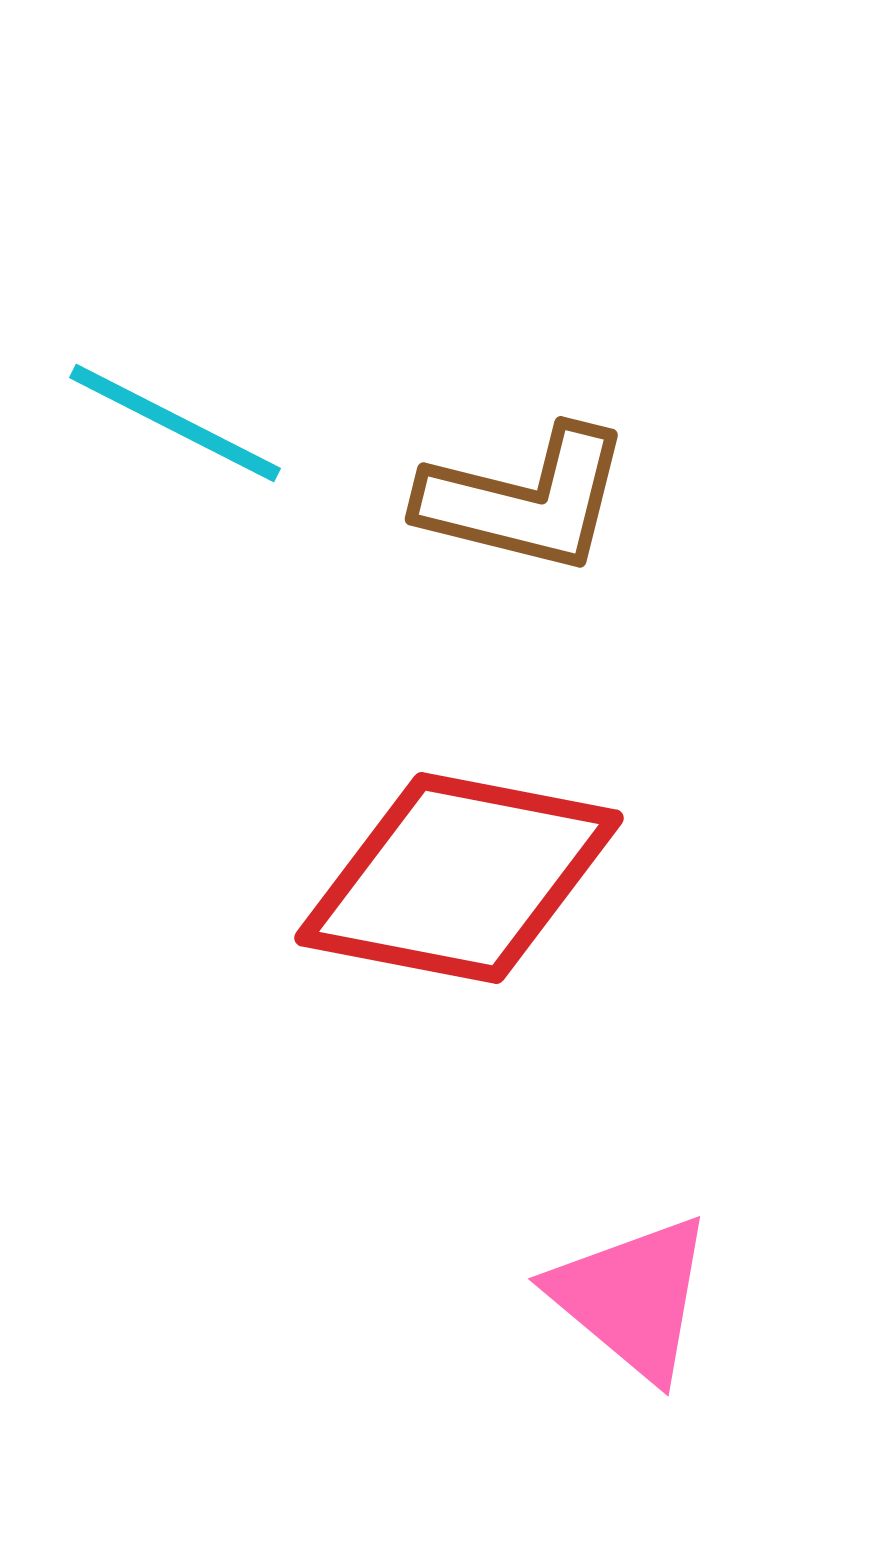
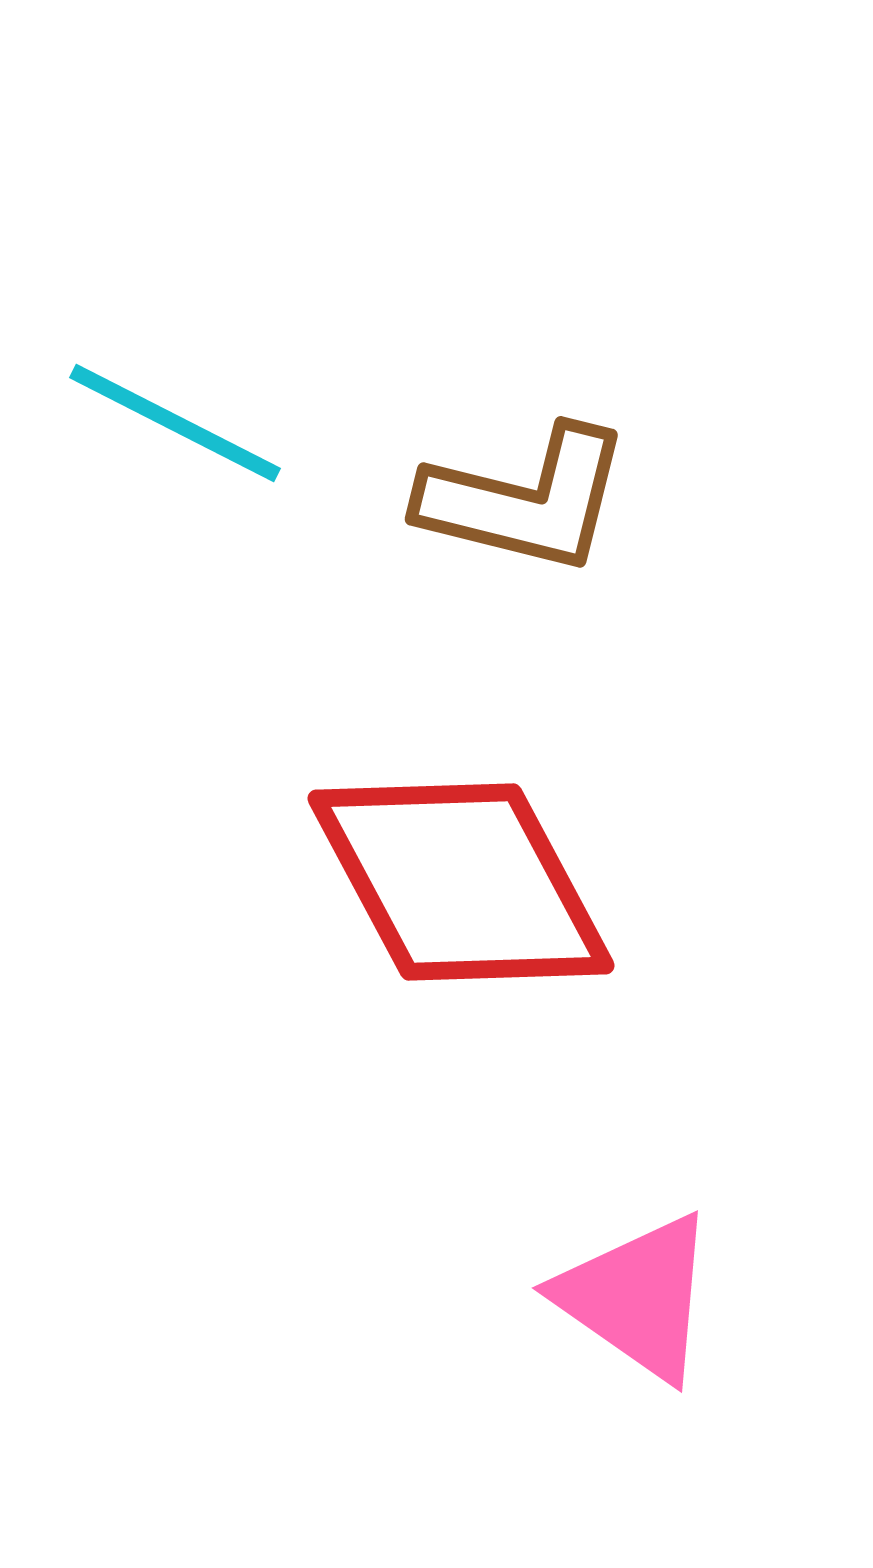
red diamond: moved 2 px right, 4 px down; rotated 51 degrees clockwise
pink triangle: moved 5 px right; rotated 5 degrees counterclockwise
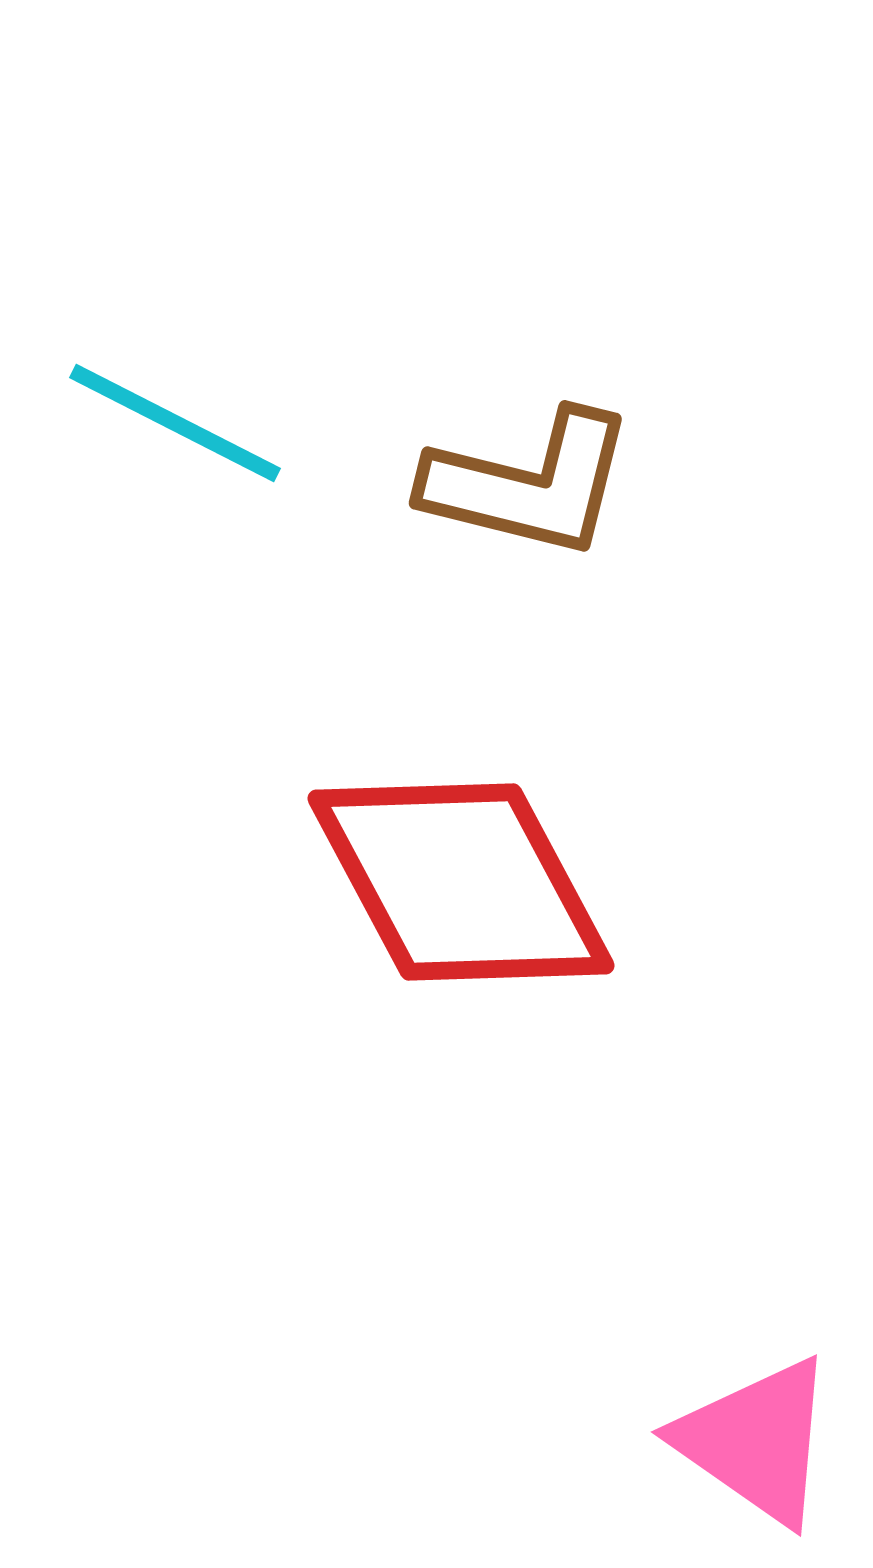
brown L-shape: moved 4 px right, 16 px up
pink triangle: moved 119 px right, 144 px down
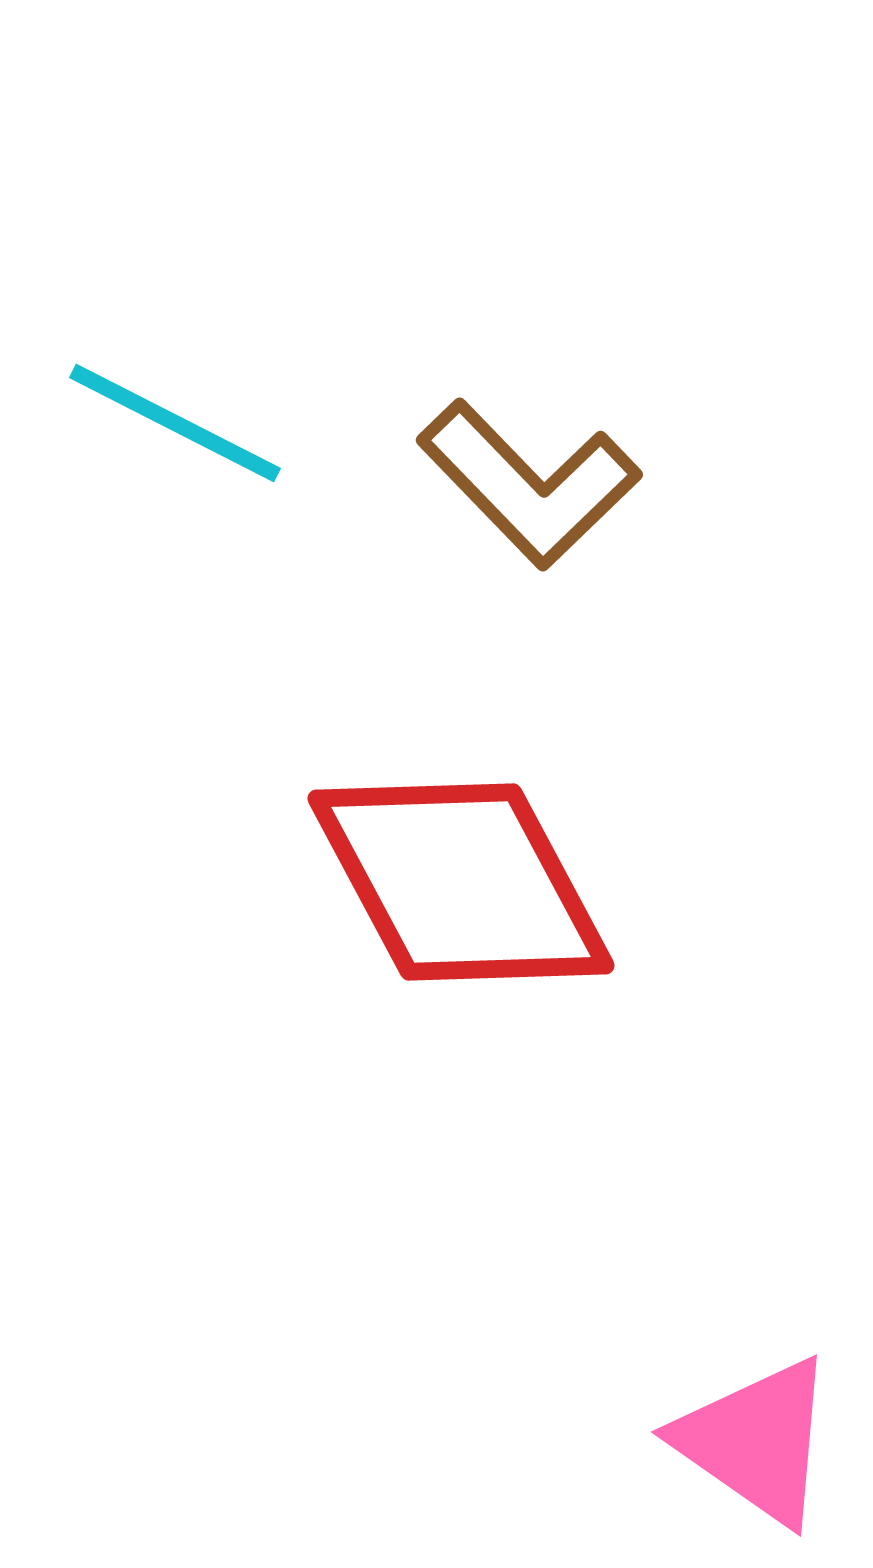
brown L-shape: rotated 32 degrees clockwise
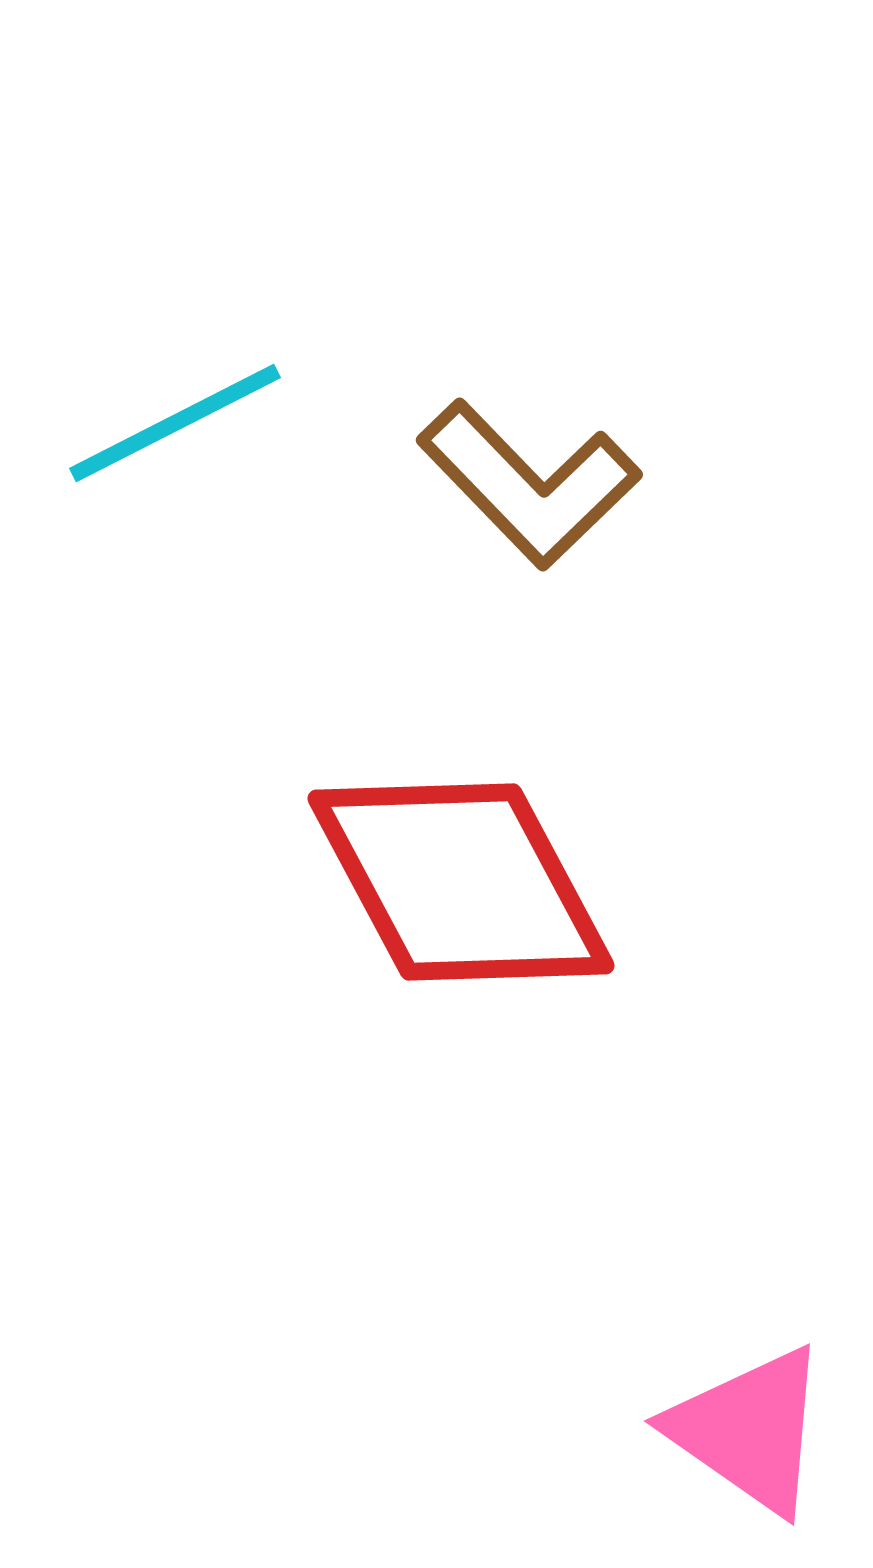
cyan line: rotated 54 degrees counterclockwise
pink triangle: moved 7 px left, 11 px up
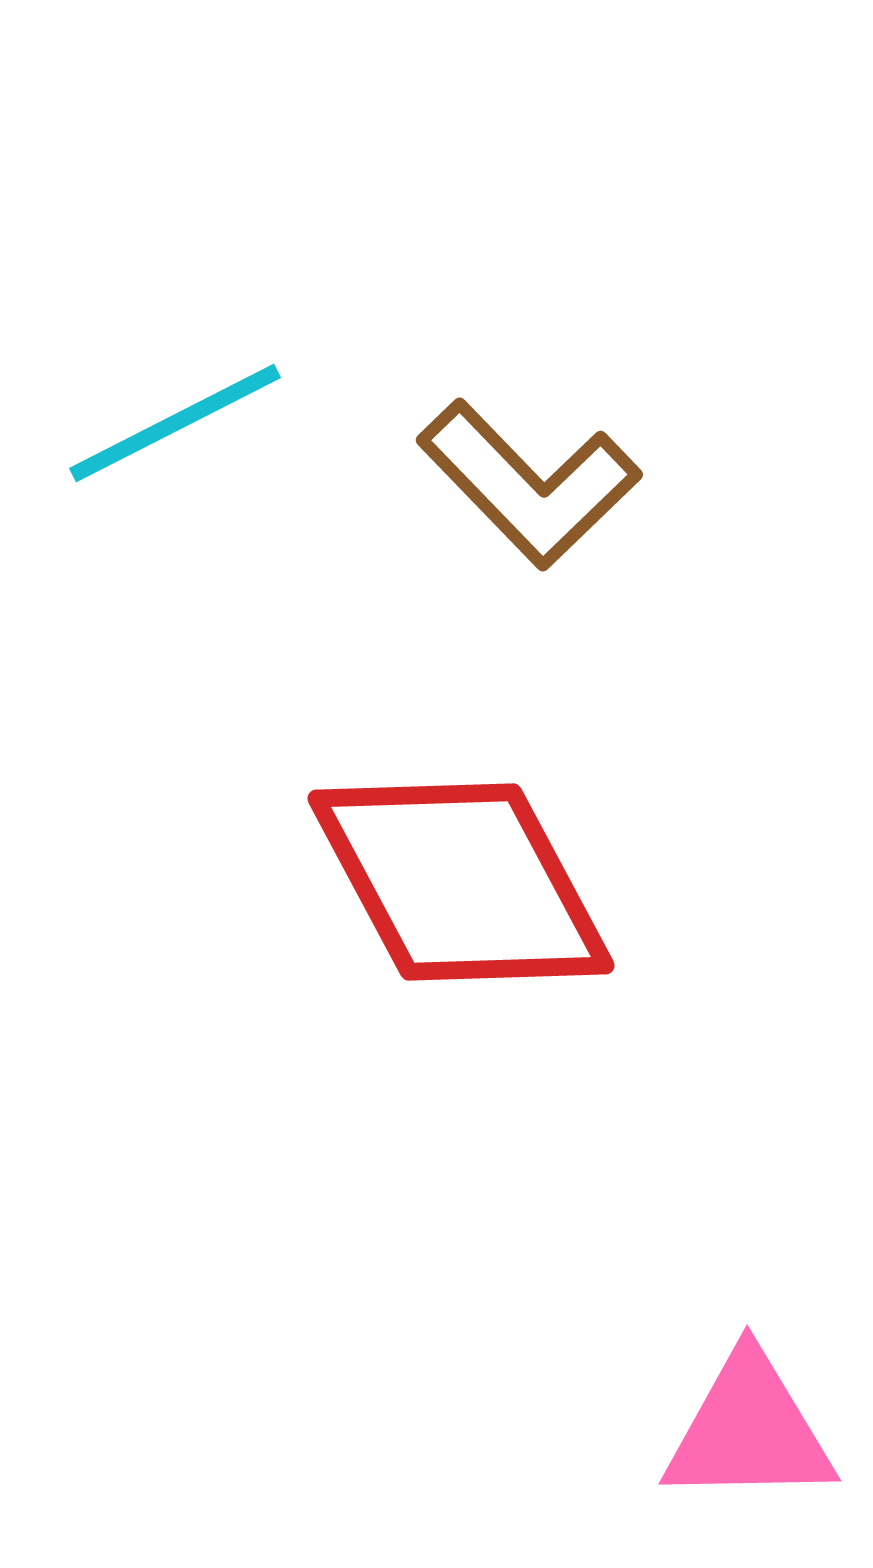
pink triangle: rotated 36 degrees counterclockwise
